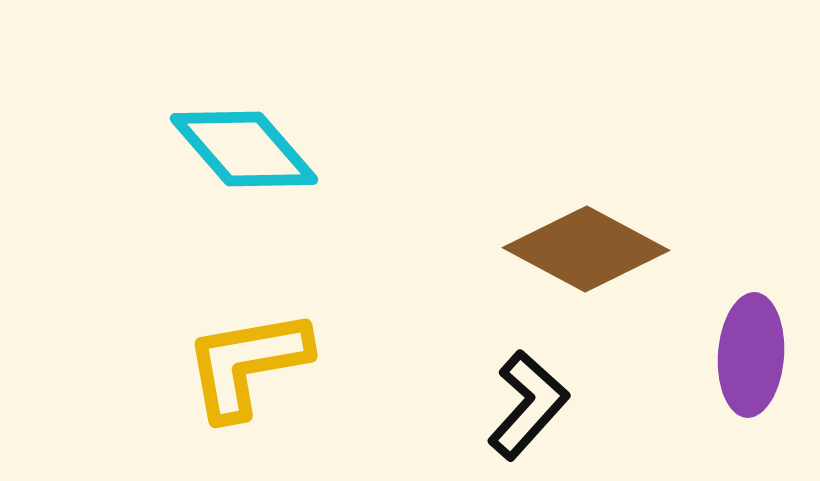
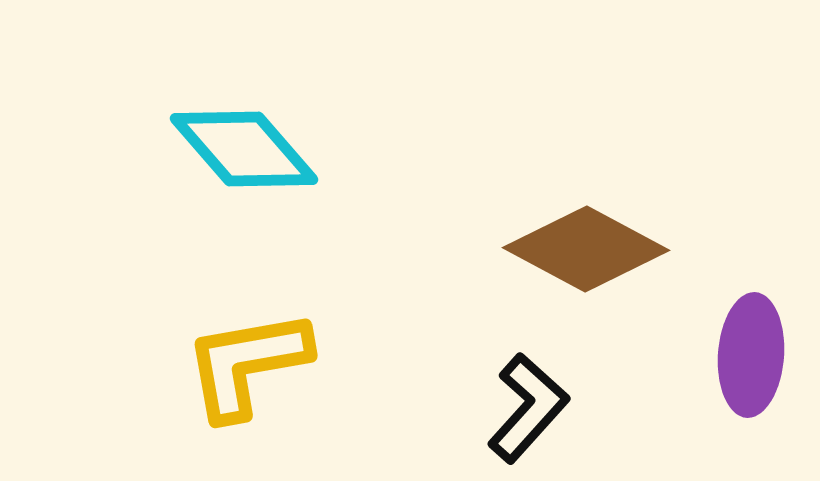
black L-shape: moved 3 px down
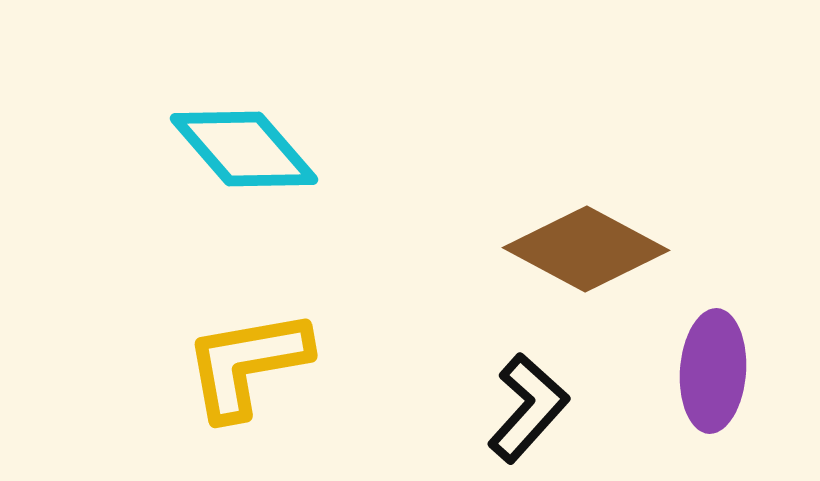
purple ellipse: moved 38 px left, 16 px down
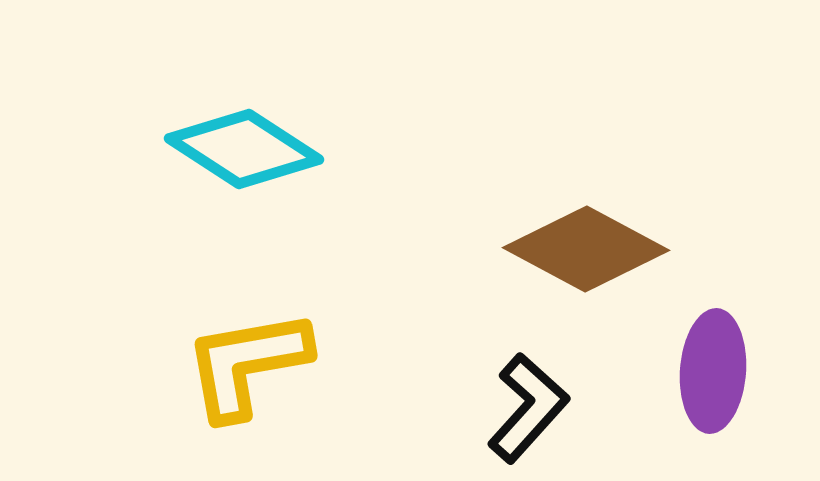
cyan diamond: rotated 16 degrees counterclockwise
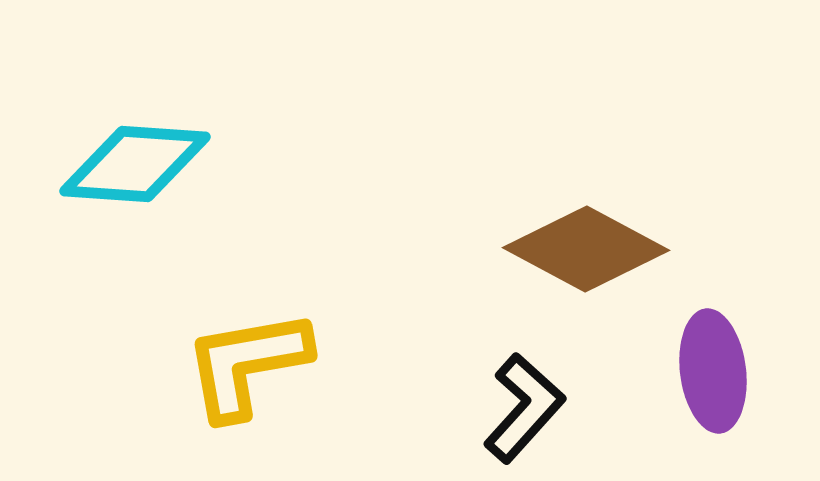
cyan diamond: moved 109 px left, 15 px down; rotated 29 degrees counterclockwise
purple ellipse: rotated 11 degrees counterclockwise
black L-shape: moved 4 px left
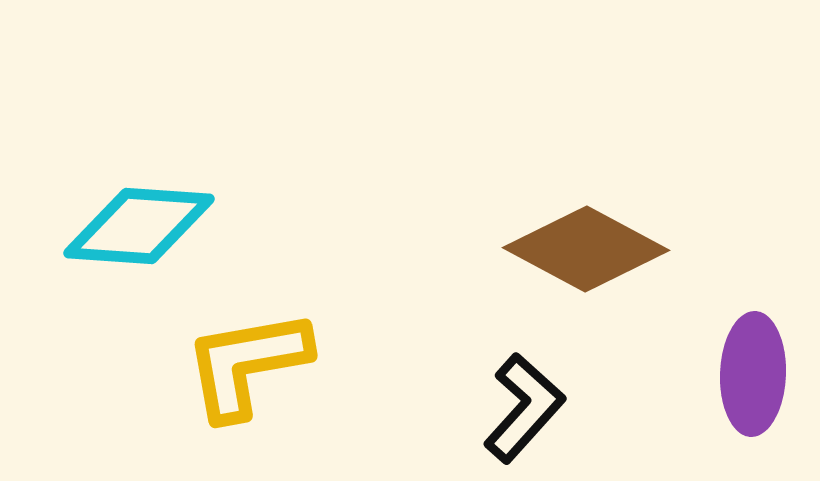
cyan diamond: moved 4 px right, 62 px down
purple ellipse: moved 40 px right, 3 px down; rotated 9 degrees clockwise
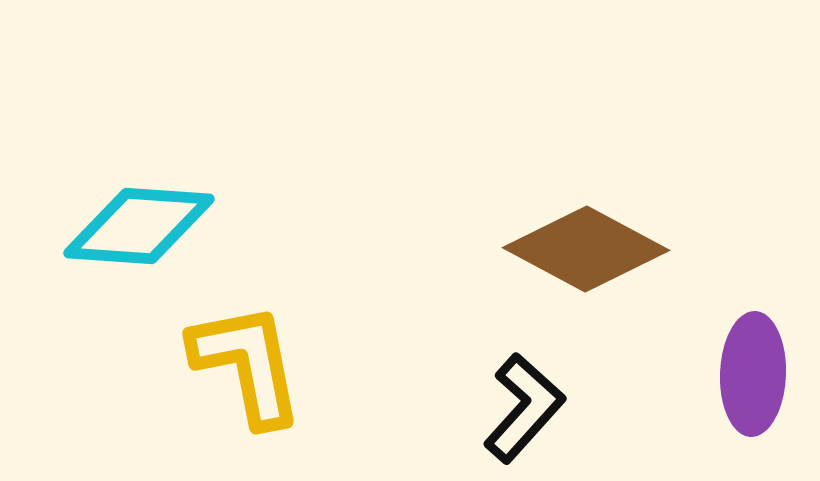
yellow L-shape: rotated 89 degrees clockwise
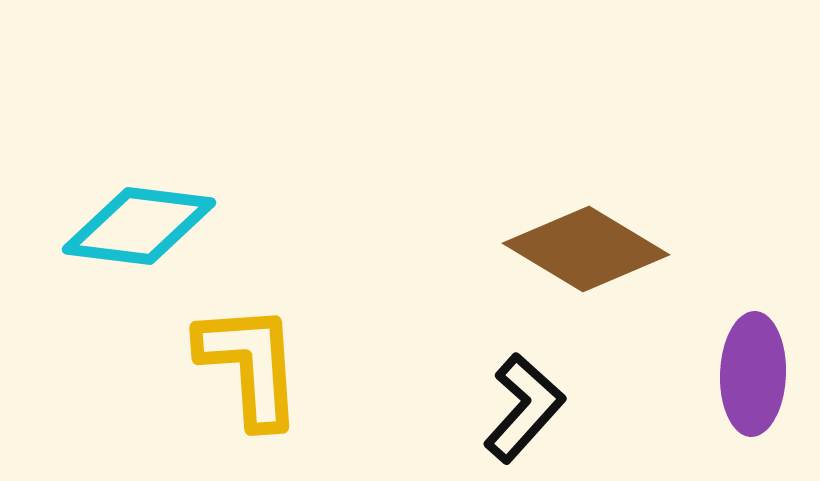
cyan diamond: rotated 3 degrees clockwise
brown diamond: rotated 3 degrees clockwise
yellow L-shape: moved 3 px right, 1 px down; rotated 7 degrees clockwise
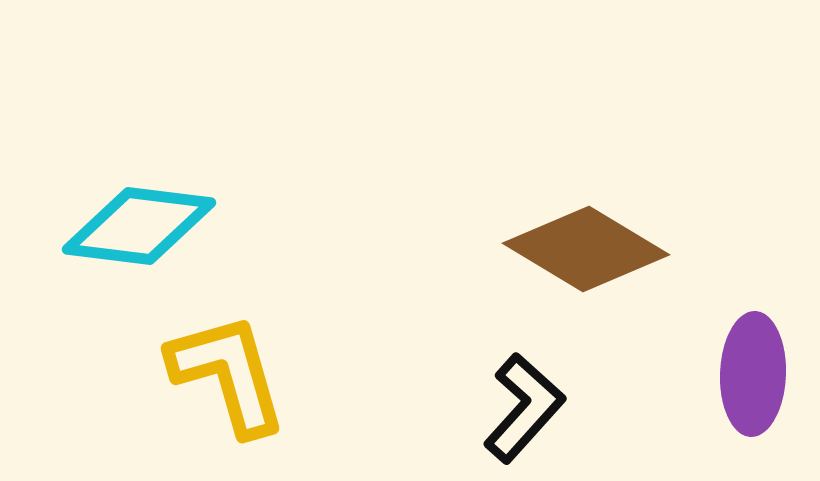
yellow L-shape: moved 22 px left, 9 px down; rotated 12 degrees counterclockwise
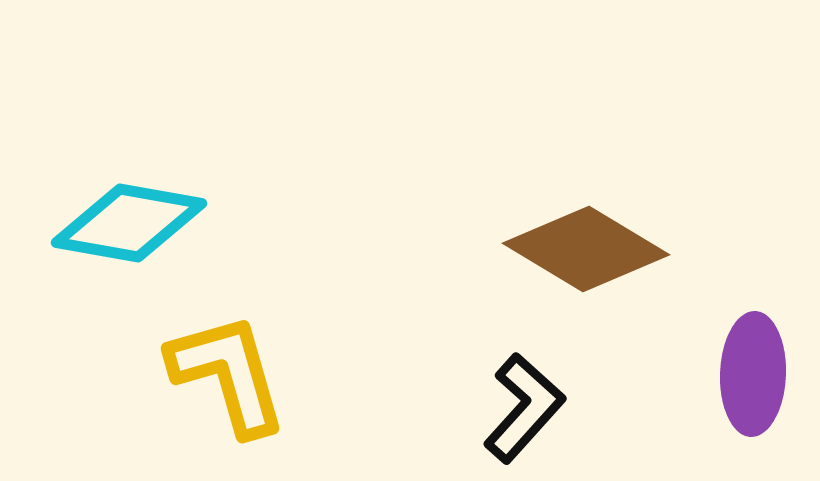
cyan diamond: moved 10 px left, 3 px up; rotated 3 degrees clockwise
